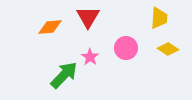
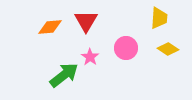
red triangle: moved 2 px left, 4 px down
green arrow: rotated 8 degrees clockwise
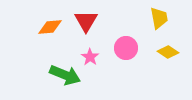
yellow trapezoid: rotated 15 degrees counterclockwise
yellow diamond: moved 3 px down
green arrow: moved 1 px right; rotated 60 degrees clockwise
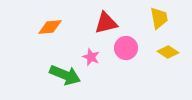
red triangle: moved 20 px right, 2 px down; rotated 45 degrees clockwise
pink star: moved 1 px right; rotated 12 degrees counterclockwise
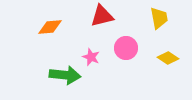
red triangle: moved 4 px left, 7 px up
yellow diamond: moved 6 px down
green arrow: rotated 16 degrees counterclockwise
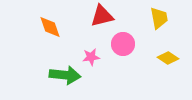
orange diamond: rotated 75 degrees clockwise
pink circle: moved 3 px left, 4 px up
pink star: rotated 30 degrees counterclockwise
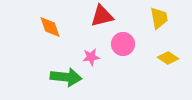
green arrow: moved 1 px right, 2 px down
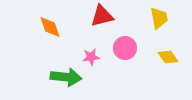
pink circle: moved 2 px right, 4 px down
yellow diamond: moved 1 px up; rotated 20 degrees clockwise
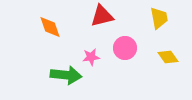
green arrow: moved 2 px up
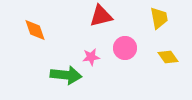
red triangle: moved 1 px left
orange diamond: moved 15 px left, 3 px down
